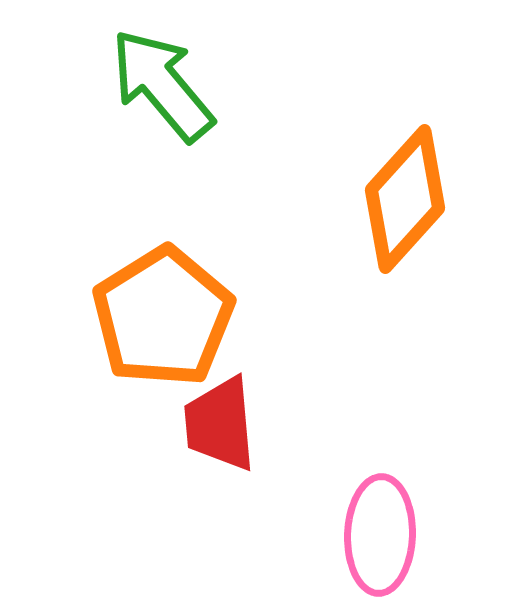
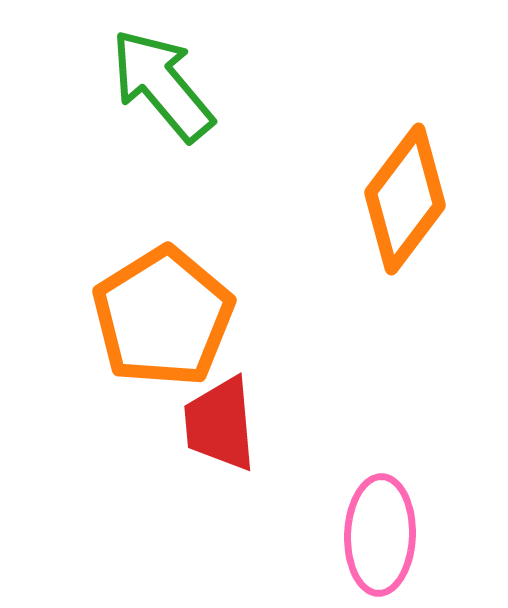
orange diamond: rotated 5 degrees counterclockwise
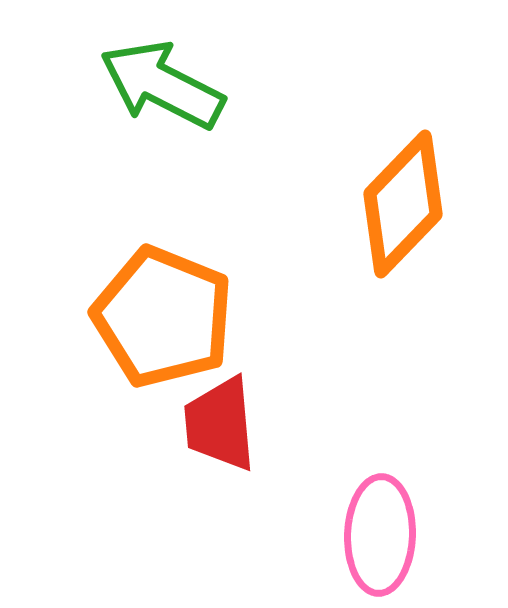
green arrow: rotated 23 degrees counterclockwise
orange diamond: moved 2 px left, 5 px down; rotated 7 degrees clockwise
orange pentagon: rotated 18 degrees counterclockwise
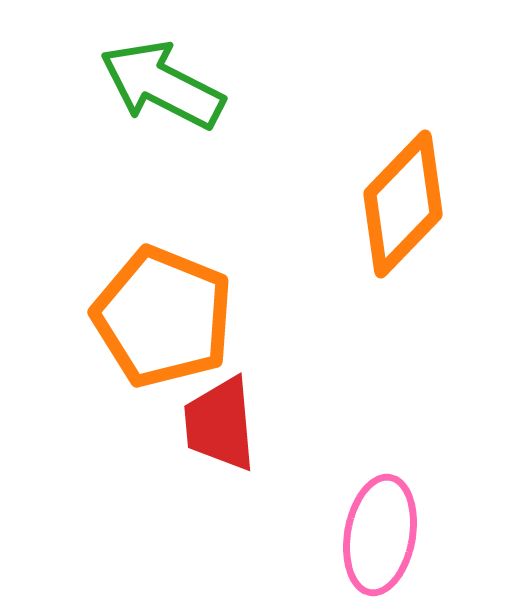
pink ellipse: rotated 8 degrees clockwise
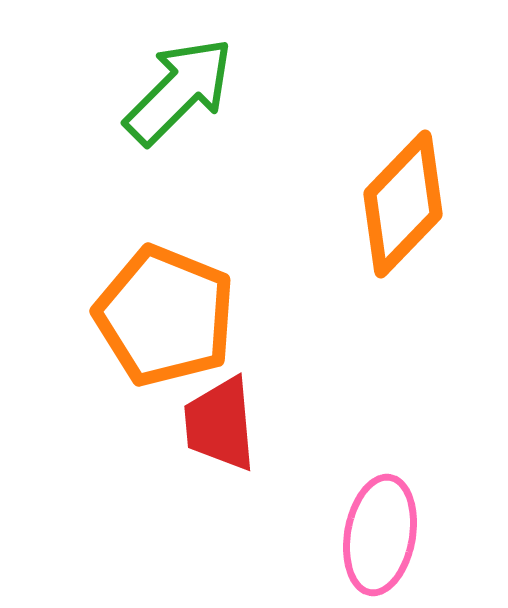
green arrow: moved 17 px right, 6 px down; rotated 108 degrees clockwise
orange pentagon: moved 2 px right, 1 px up
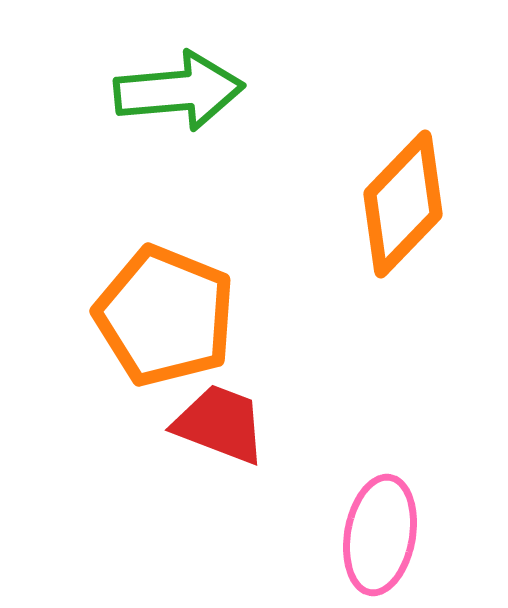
green arrow: rotated 40 degrees clockwise
red trapezoid: rotated 116 degrees clockwise
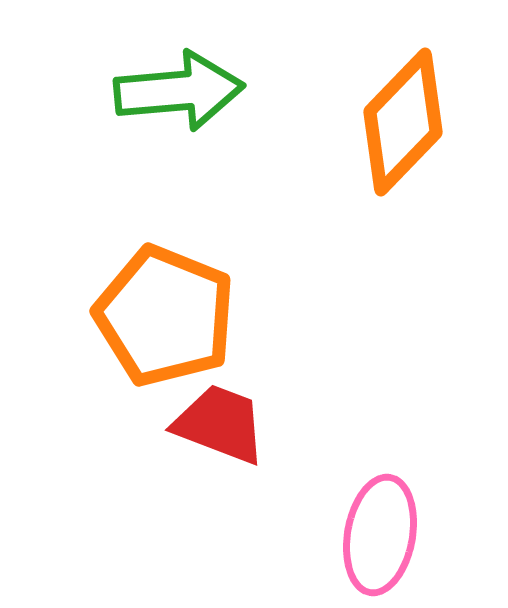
orange diamond: moved 82 px up
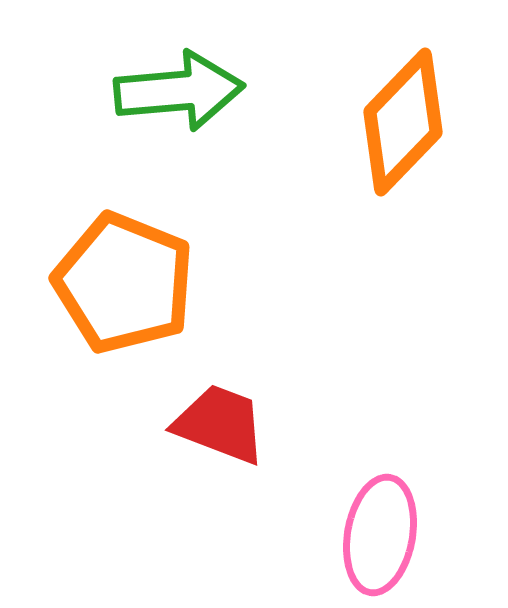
orange pentagon: moved 41 px left, 33 px up
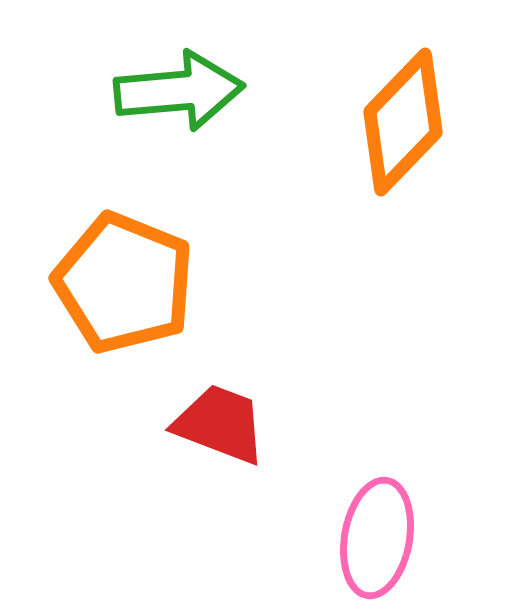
pink ellipse: moved 3 px left, 3 px down
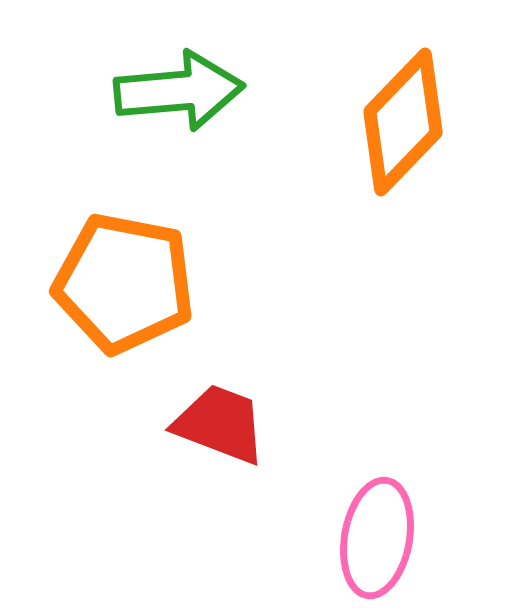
orange pentagon: rotated 11 degrees counterclockwise
